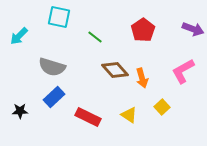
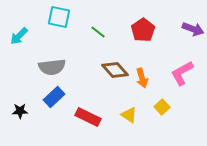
green line: moved 3 px right, 5 px up
gray semicircle: rotated 24 degrees counterclockwise
pink L-shape: moved 1 px left, 2 px down
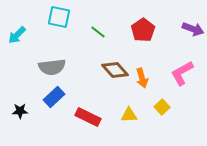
cyan arrow: moved 2 px left, 1 px up
yellow triangle: rotated 36 degrees counterclockwise
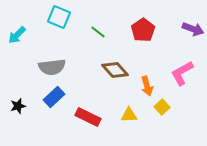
cyan square: rotated 10 degrees clockwise
orange arrow: moved 5 px right, 8 px down
black star: moved 2 px left, 5 px up; rotated 14 degrees counterclockwise
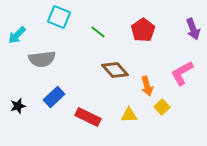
purple arrow: rotated 50 degrees clockwise
gray semicircle: moved 10 px left, 8 px up
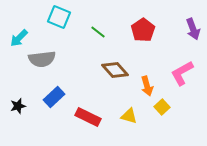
cyan arrow: moved 2 px right, 3 px down
yellow triangle: moved 1 px down; rotated 18 degrees clockwise
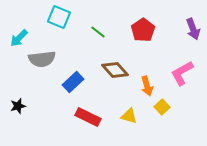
blue rectangle: moved 19 px right, 15 px up
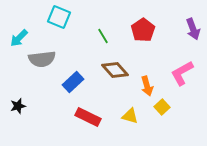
green line: moved 5 px right, 4 px down; rotated 21 degrees clockwise
yellow triangle: moved 1 px right
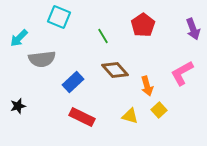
red pentagon: moved 5 px up
yellow square: moved 3 px left, 3 px down
red rectangle: moved 6 px left
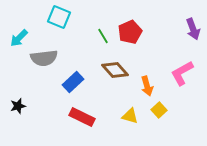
red pentagon: moved 13 px left, 7 px down; rotated 10 degrees clockwise
gray semicircle: moved 2 px right, 1 px up
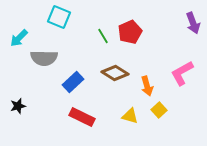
purple arrow: moved 6 px up
gray semicircle: rotated 8 degrees clockwise
brown diamond: moved 3 px down; rotated 16 degrees counterclockwise
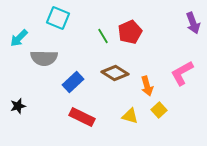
cyan square: moved 1 px left, 1 px down
